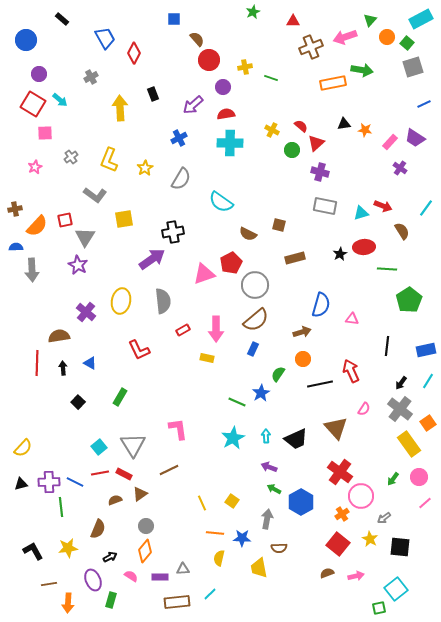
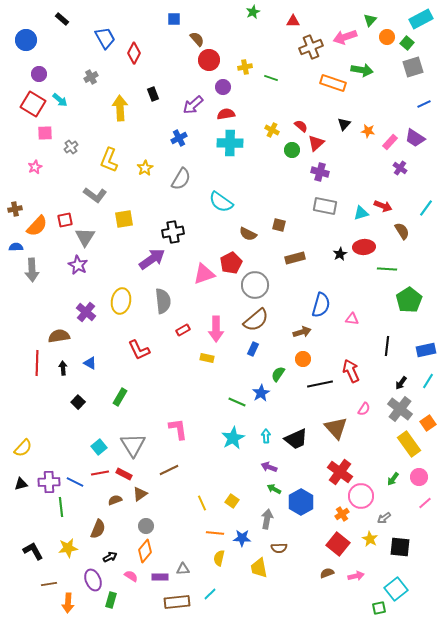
orange rectangle at (333, 83): rotated 30 degrees clockwise
black triangle at (344, 124): rotated 40 degrees counterclockwise
orange star at (365, 130): moved 3 px right, 1 px down
gray cross at (71, 157): moved 10 px up
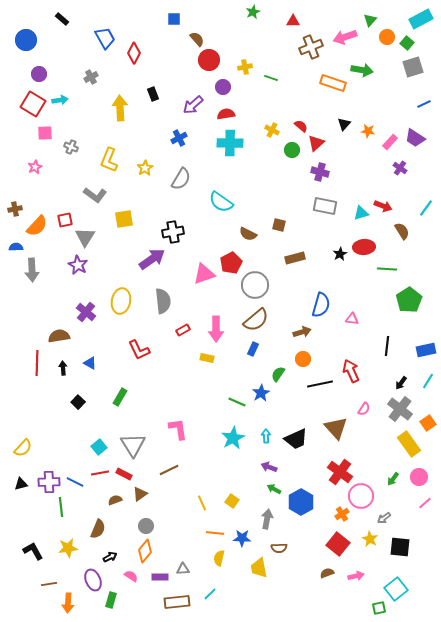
cyan arrow at (60, 100): rotated 49 degrees counterclockwise
gray cross at (71, 147): rotated 32 degrees counterclockwise
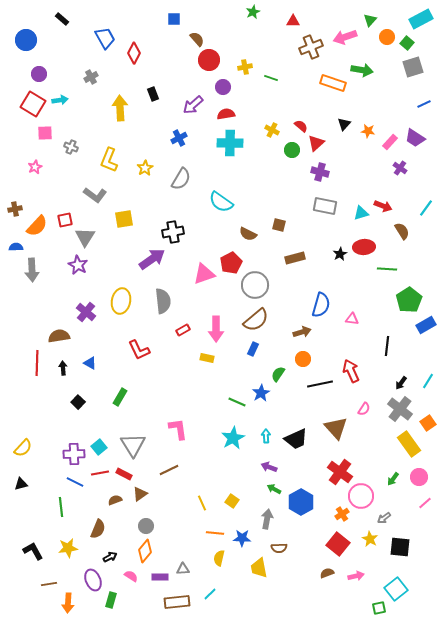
blue rectangle at (426, 350): moved 25 px up; rotated 18 degrees counterclockwise
purple cross at (49, 482): moved 25 px right, 28 px up
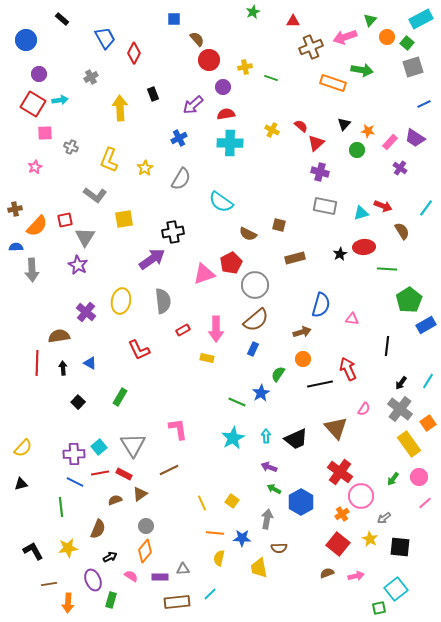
green circle at (292, 150): moved 65 px right
red arrow at (351, 371): moved 3 px left, 2 px up
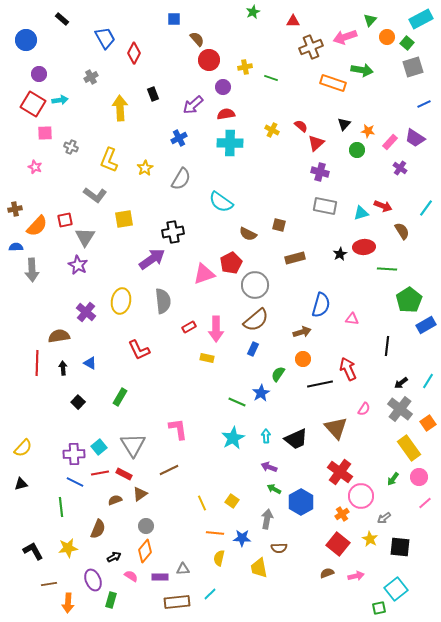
pink star at (35, 167): rotated 24 degrees counterclockwise
red rectangle at (183, 330): moved 6 px right, 3 px up
black arrow at (401, 383): rotated 16 degrees clockwise
yellow rectangle at (409, 444): moved 4 px down
black arrow at (110, 557): moved 4 px right
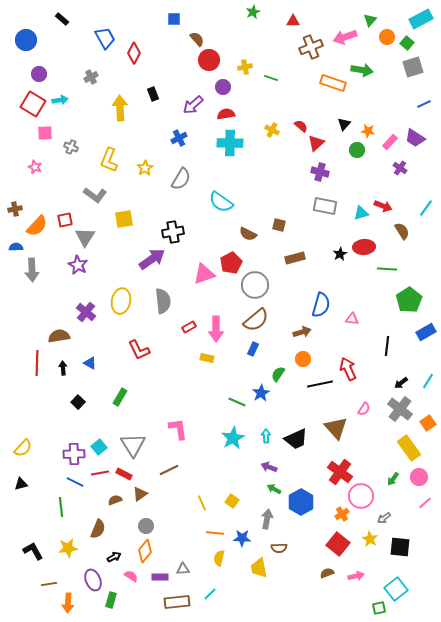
blue rectangle at (426, 325): moved 7 px down
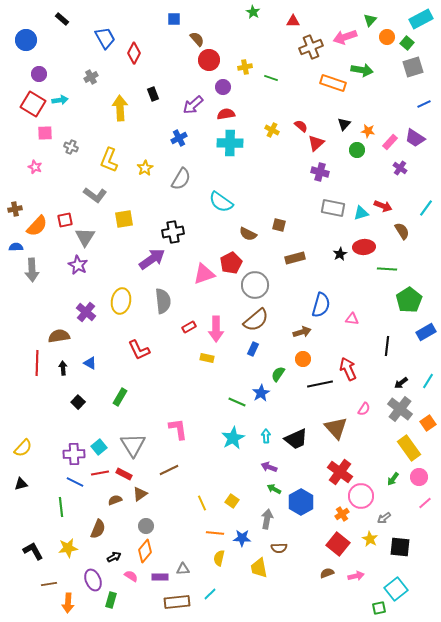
green star at (253, 12): rotated 16 degrees counterclockwise
gray rectangle at (325, 206): moved 8 px right, 2 px down
